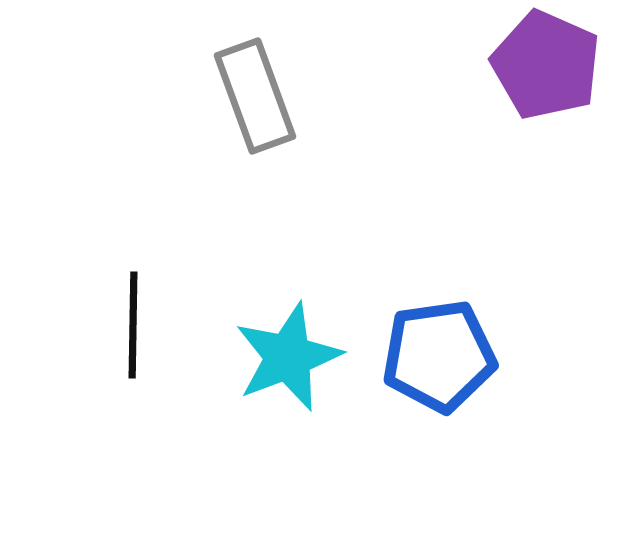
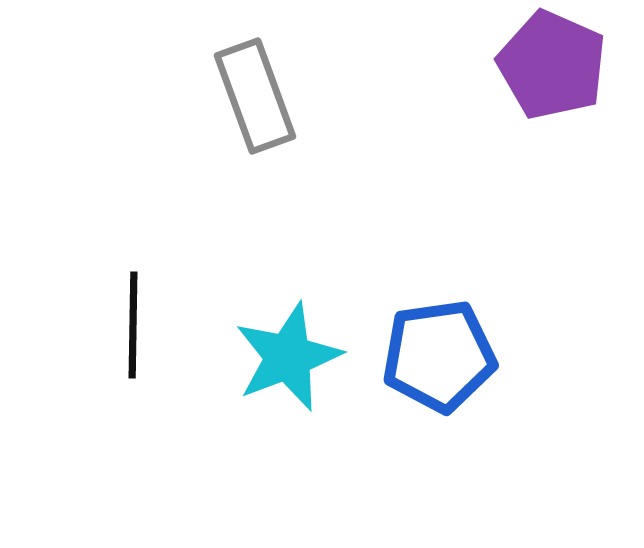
purple pentagon: moved 6 px right
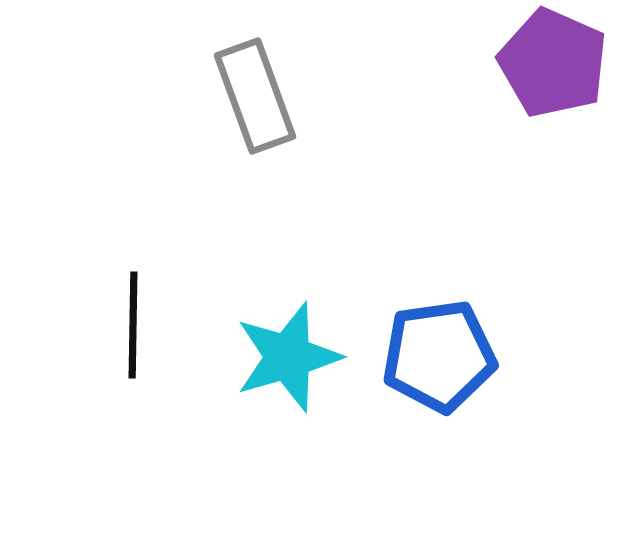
purple pentagon: moved 1 px right, 2 px up
cyan star: rotated 5 degrees clockwise
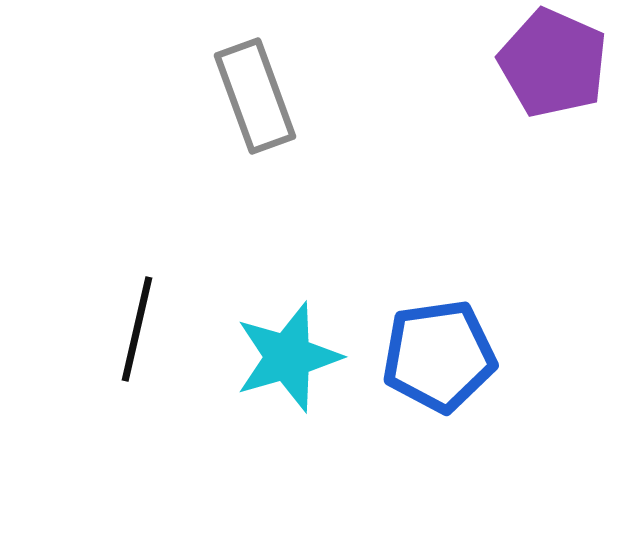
black line: moved 4 px right, 4 px down; rotated 12 degrees clockwise
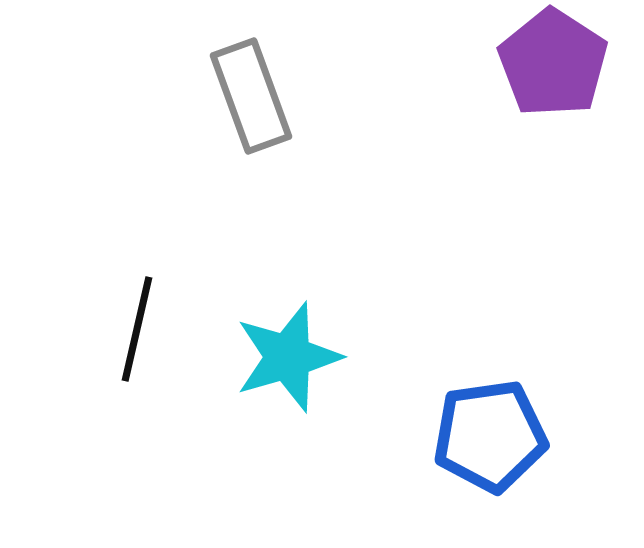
purple pentagon: rotated 9 degrees clockwise
gray rectangle: moved 4 px left
blue pentagon: moved 51 px right, 80 px down
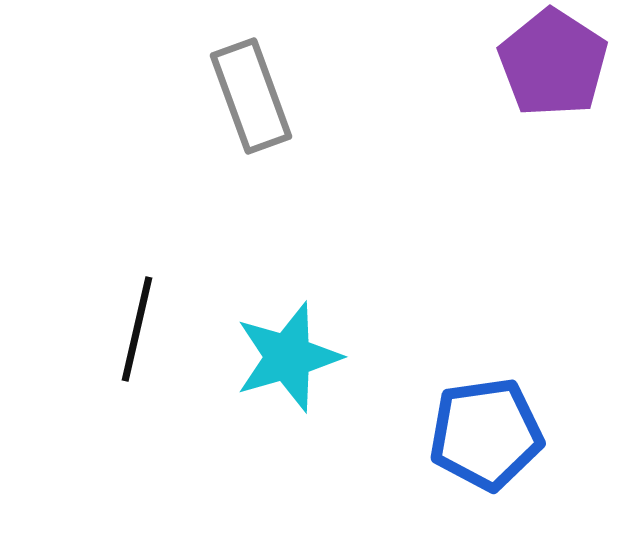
blue pentagon: moved 4 px left, 2 px up
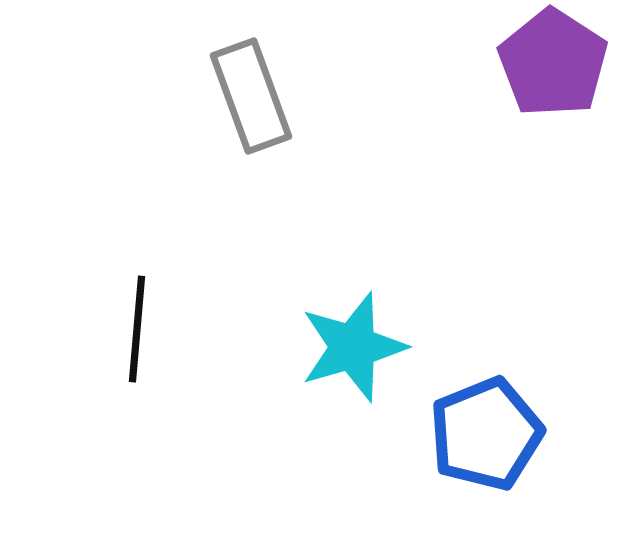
black line: rotated 8 degrees counterclockwise
cyan star: moved 65 px right, 10 px up
blue pentagon: rotated 14 degrees counterclockwise
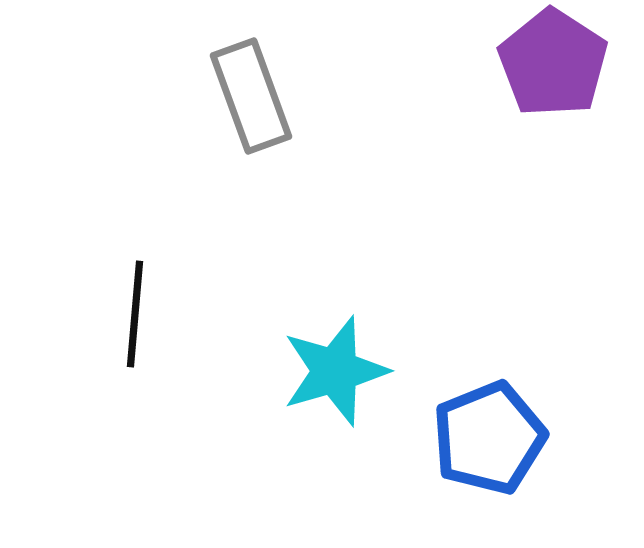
black line: moved 2 px left, 15 px up
cyan star: moved 18 px left, 24 px down
blue pentagon: moved 3 px right, 4 px down
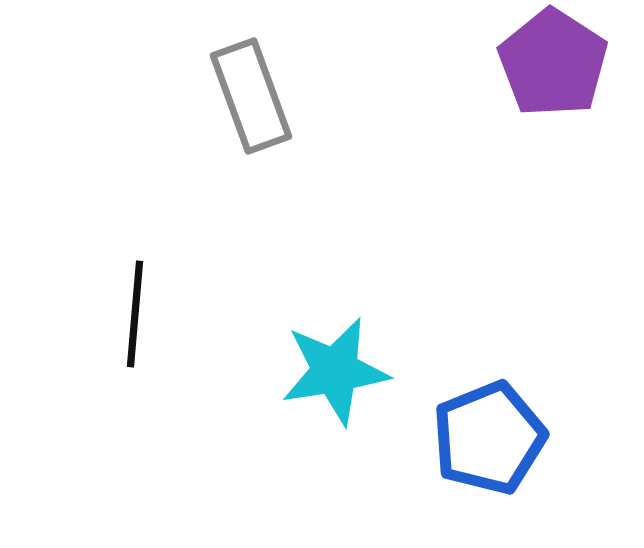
cyan star: rotated 7 degrees clockwise
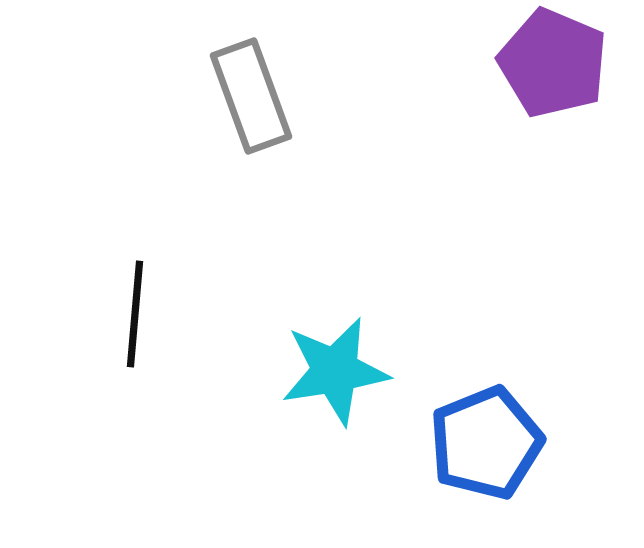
purple pentagon: rotated 10 degrees counterclockwise
blue pentagon: moved 3 px left, 5 px down
